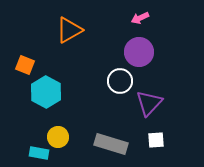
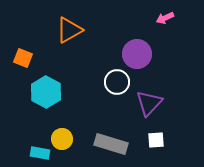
pink arrow: moved 25 px right
purple circle: moved 2 px left, 2 px down
orange square: moved 2 px left, 7 px up
white circle: moved 3 px left, 1 px down
yellow circle: moved 4 px right, 2 px down
cyan rectangle: moved 1 px right
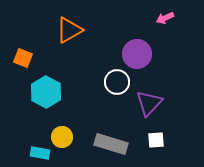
yellow circle: moved 2 px up
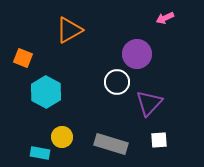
white square: moved 3 px right
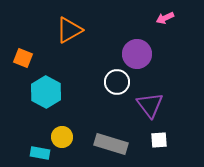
purple triangle: moved 1 px right, 2 px down; rotated 20 degrees counterclockwise
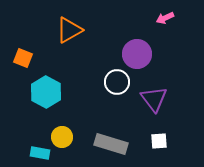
purple triangle: moved 4 px right, 6 px up
white square: moved 1 px down
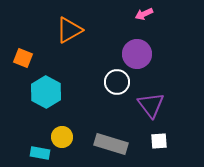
pink arrow: moved 21 px left, 4 px up
purple triangle: moved 3 px left, 6 px down
